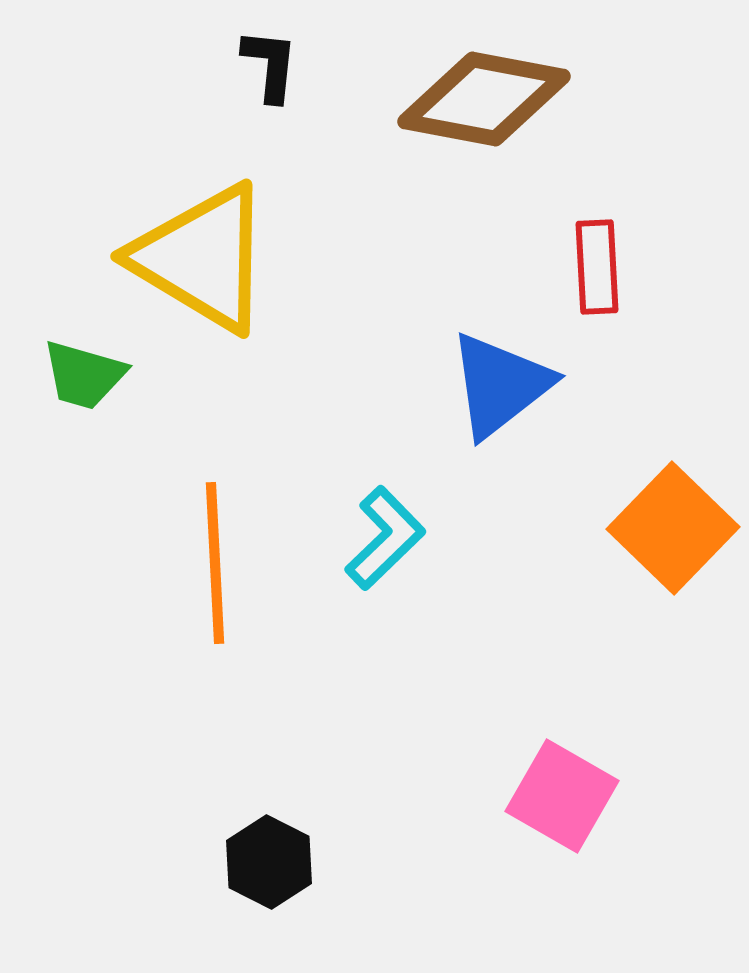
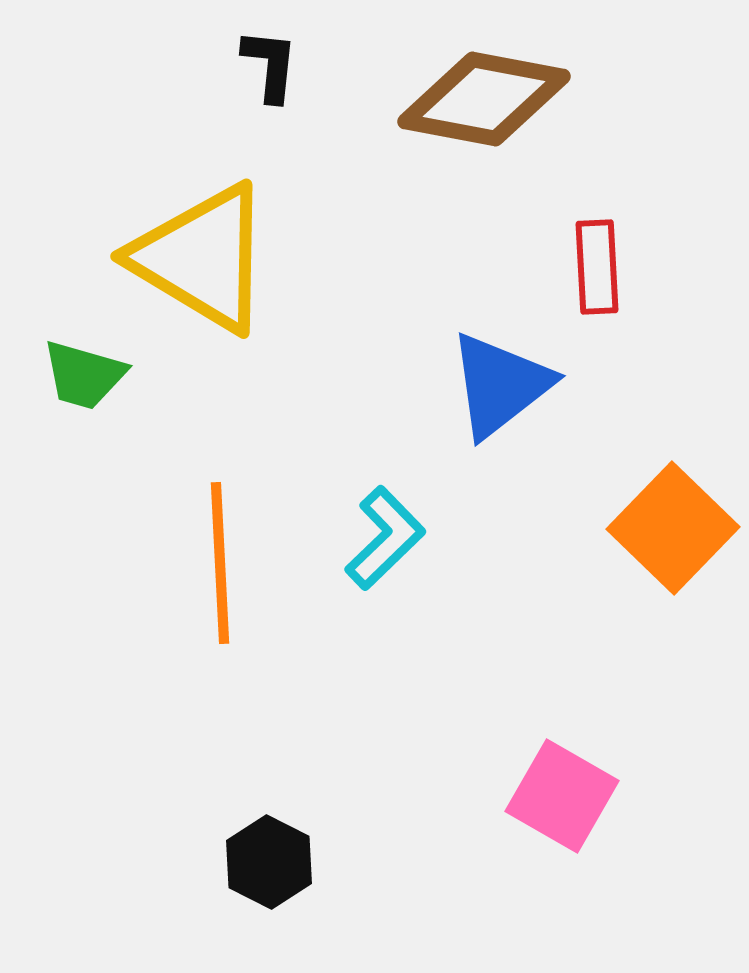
orange line: moved 5 px right
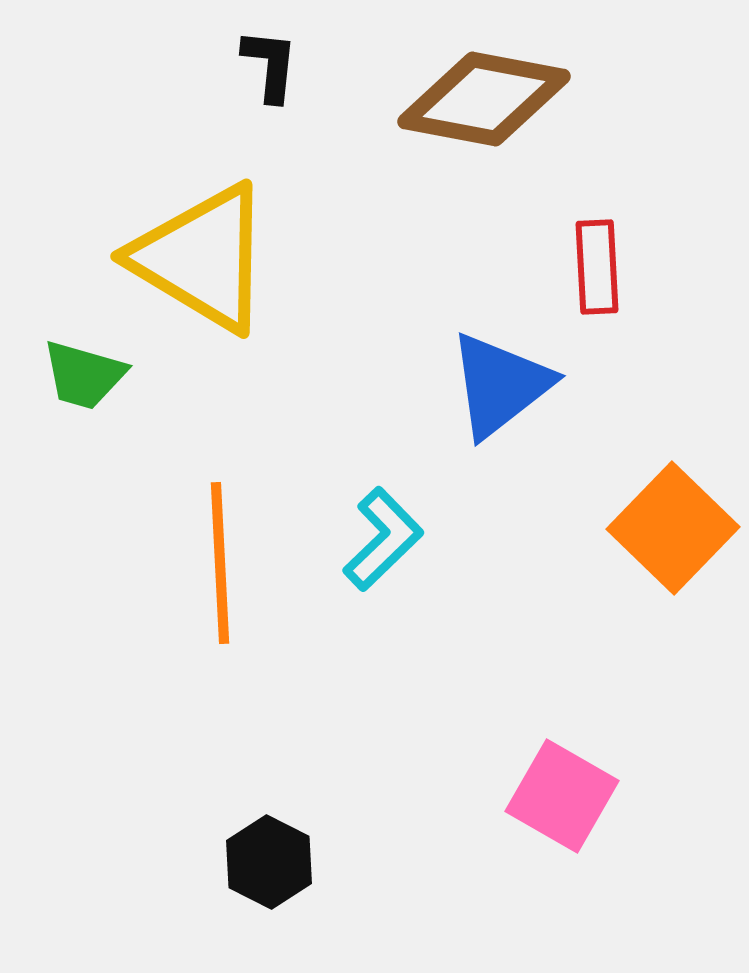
cyan L-shape: moved 2 px left, 1 px down
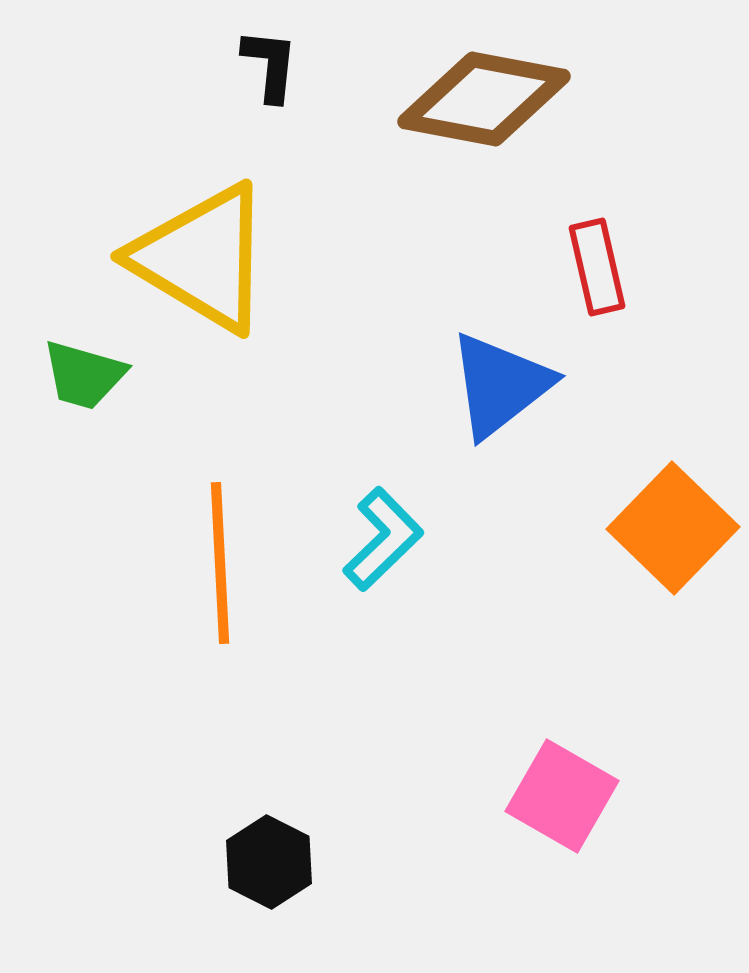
red rectangle: rotated 10 degrees counterclockwise
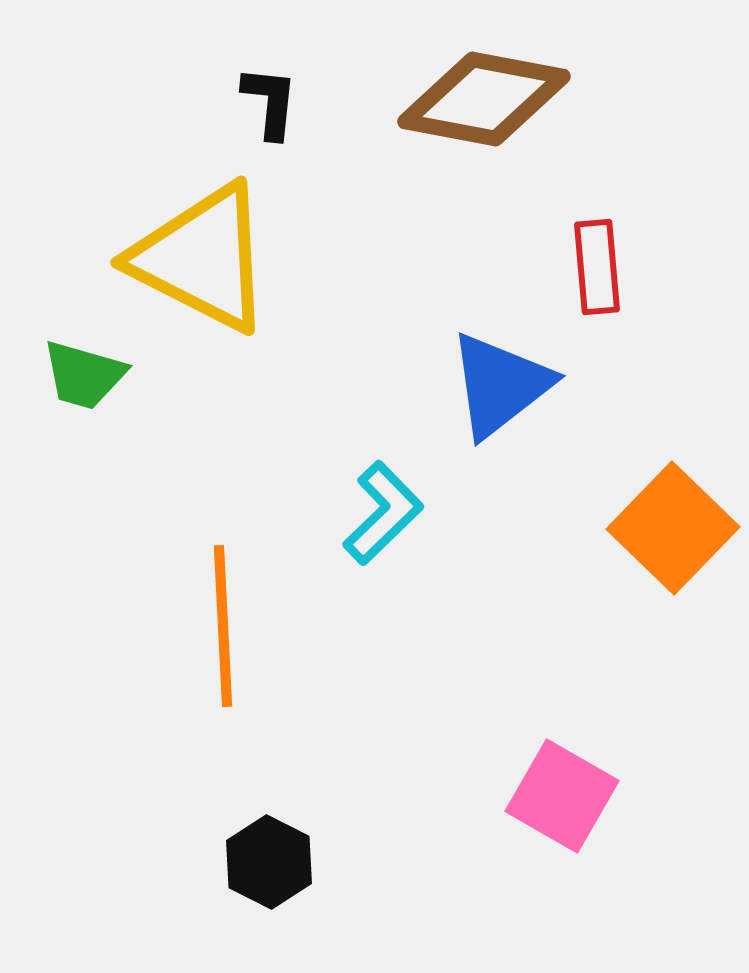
black L-shape: moved 37 px down
yellow triangle: rotated 4 degrees counterclockwise
red rectangle: rotated 8 degrees clockwise
cyan L-shape: moved 26 px up
orange line: moved 3 px right, 63 px down
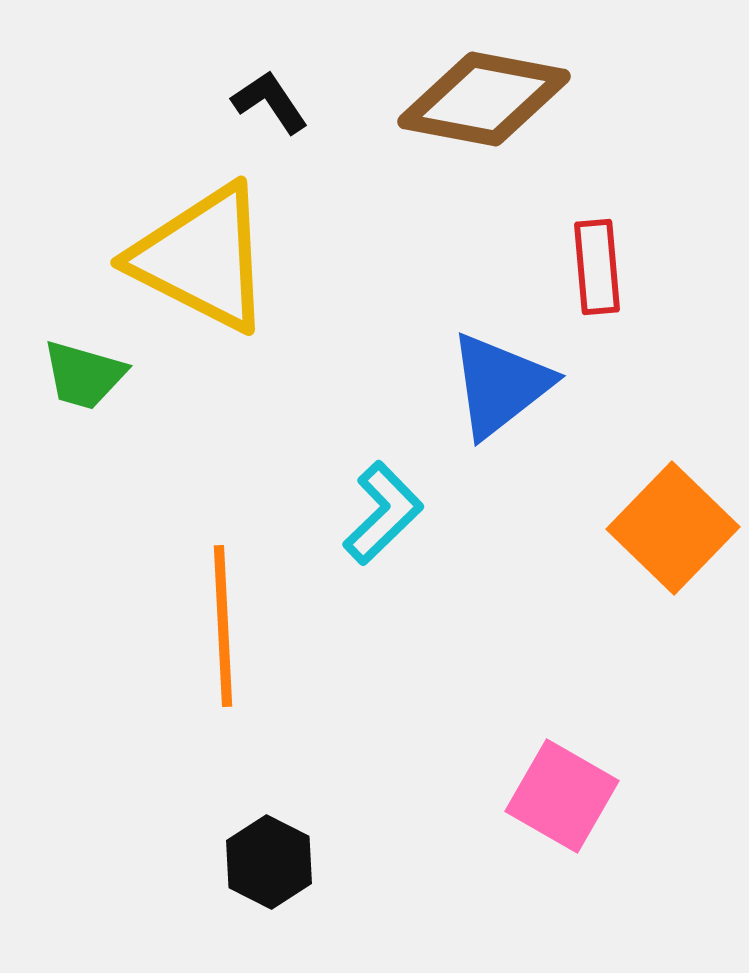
black L-shape: rotated 40 degrees counterclockwise
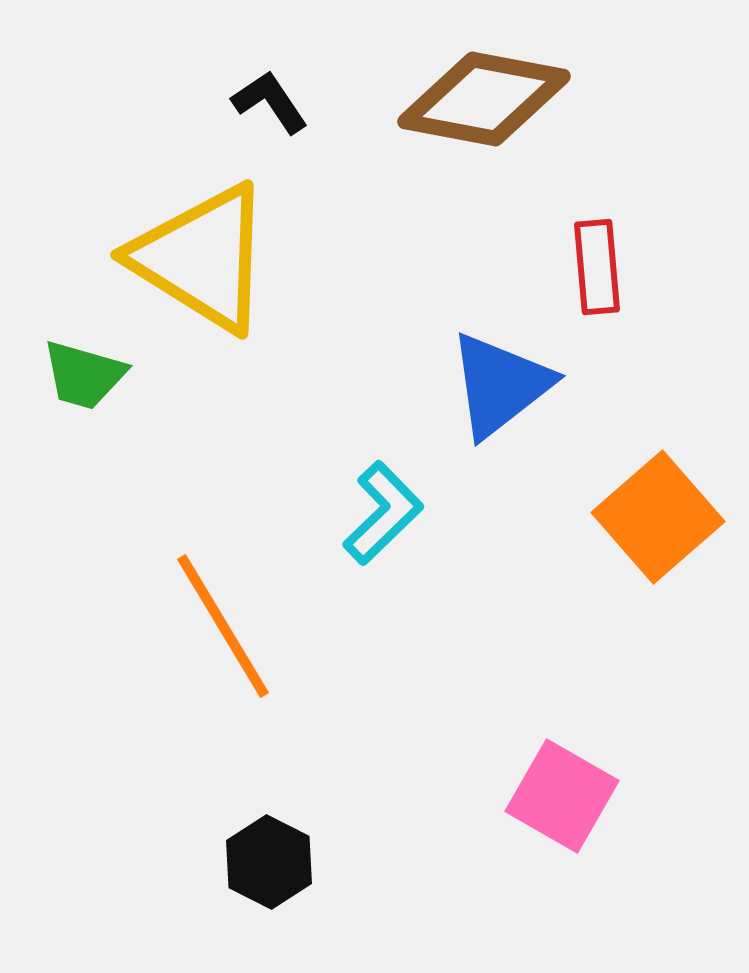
yellow triangle: rotated 5 degrees clockwise
orange square: moved 15 px left, 11 px up; rotated 5 degrees clockwise
orange line: rotated 28 degrees counterclockwise
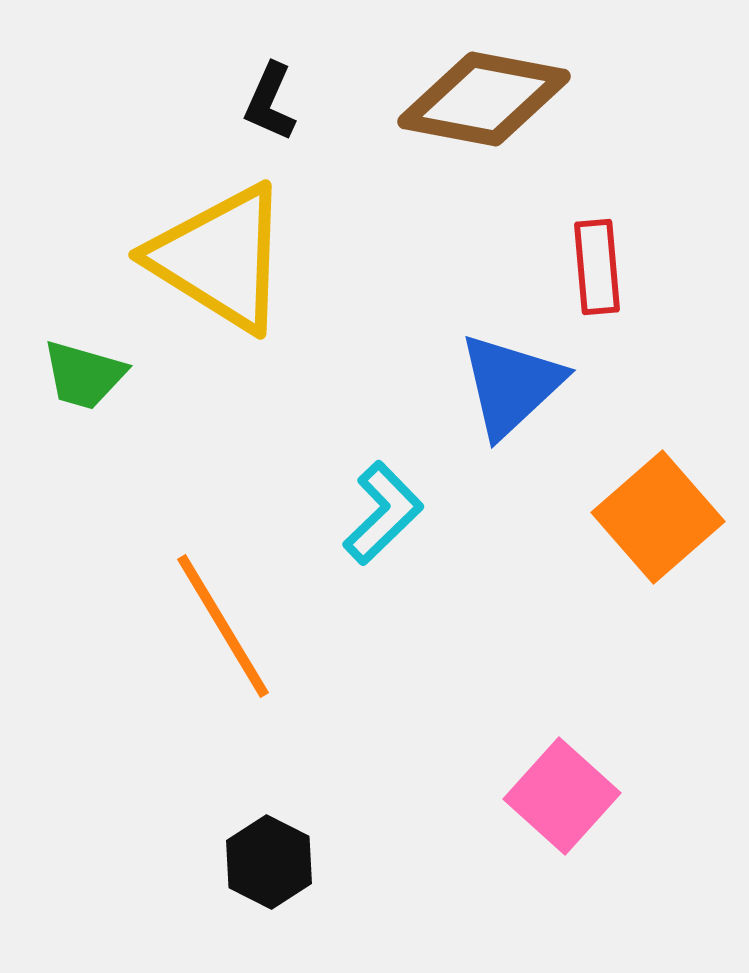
black L-shape: rotated 122 degrees counterclockwise
yellow triangle: moved 18 px right
blue triangle: moved 11 px right; rotated 5 degrees counterclockwise
pink square: rotated 12 degrees clockwise
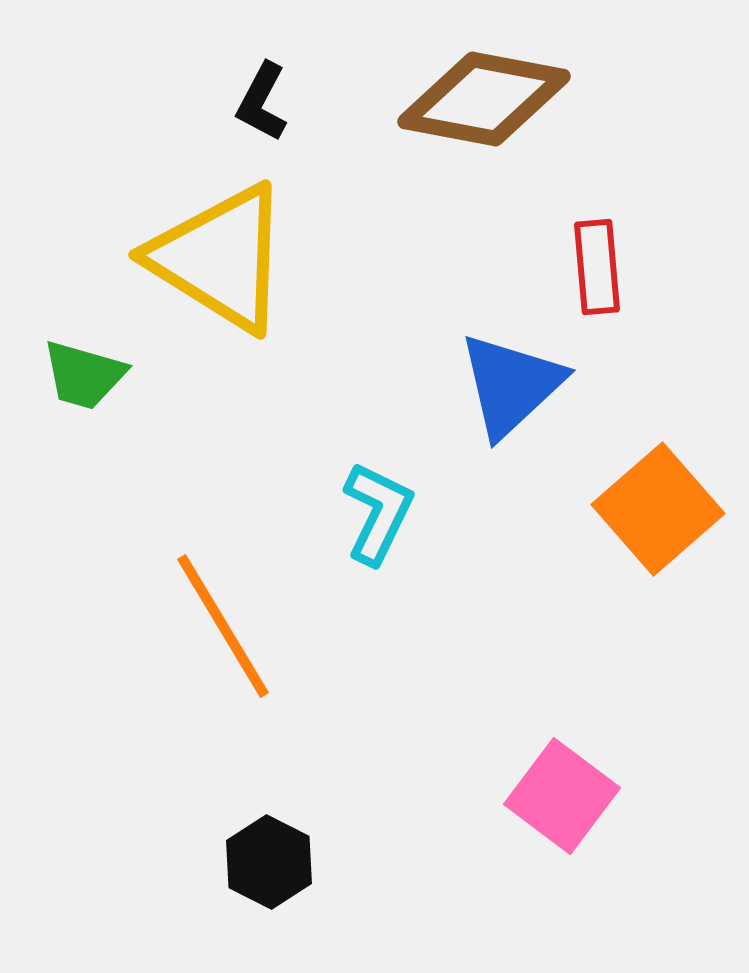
black L-shape: moved 8 px left; rotated 4 degrees clockwise
cyan L-shape: moved 5 px left; rotated 20 degrees counterclockwise
orange square: moved 8 px up
pink square: rotated 5 degrees counterclockwise
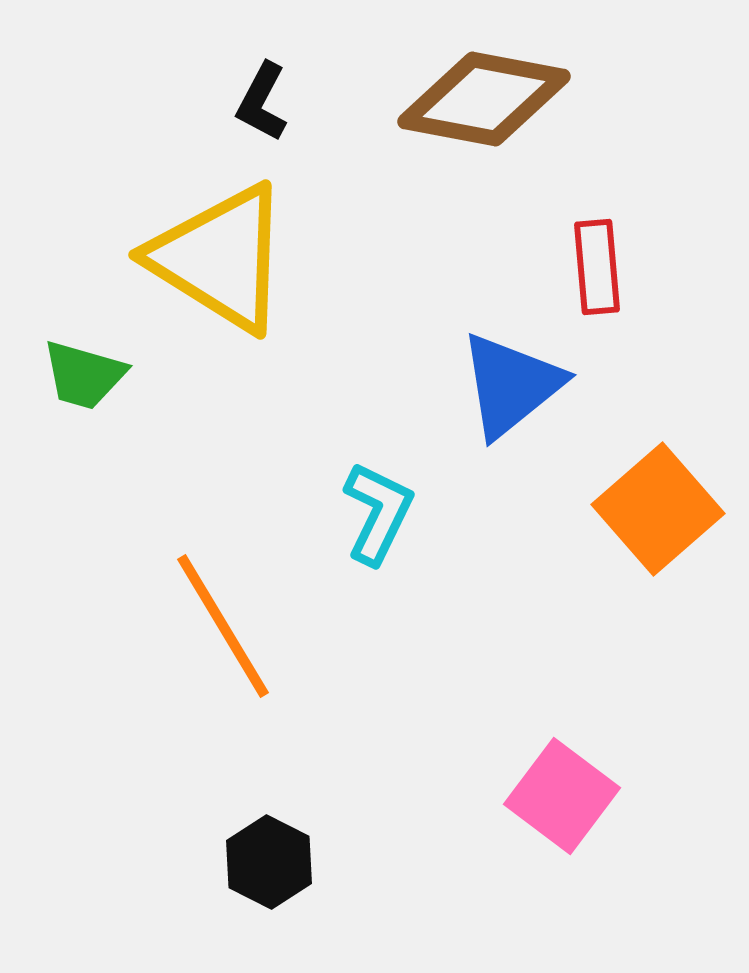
blue triangle: rotated 4 degrees clockwise
